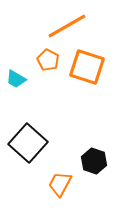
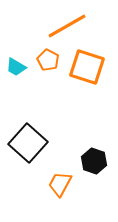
cyan trapezoid: moved 12 px up
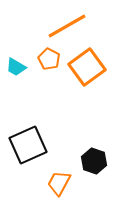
orange pentagon: moved 1 px right, 1 px up
orange square: rotated 36 degrees clockwise
black square: moved 2 px down; rotated 24 degrees clockwise
orange trapezoid: moved 1 px left, 1 px up
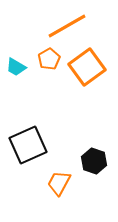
orange pentagon: rotated 15 degrees clockwise
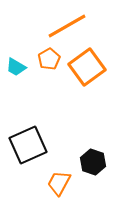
black hexagon: moved 1 px left, 1 px down
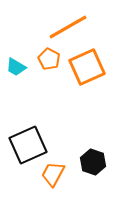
orange line: moved 1 px right, 1 px down
orange pentagon: rotated 15 degrees counterclockwise
orange square: rotated 12 degrees clockwise
orange trapezoid: moved 6 px left, 9 px up
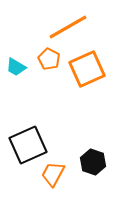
orange square: moved 2 px down
